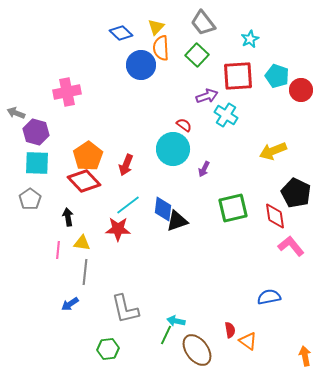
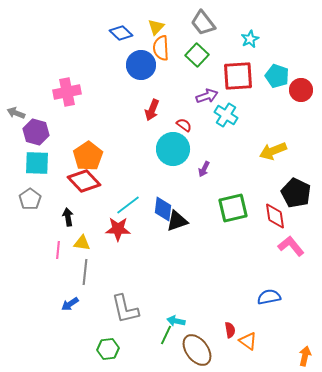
red arrow at (126, 165): moved 26 px right, 55 px up
orange arrow at (305, 356): rotated 24 degrees clockwise
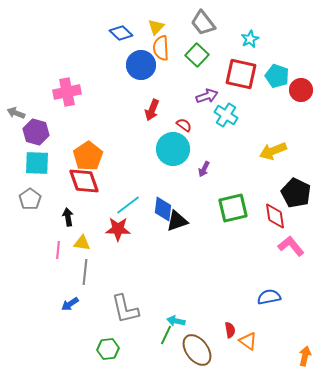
red square at (238, 76): moved 3 px right, 2 px up; rotated 16 degrees clockwise
red diamond at (84, 181): rotated 24 degrees clockwise
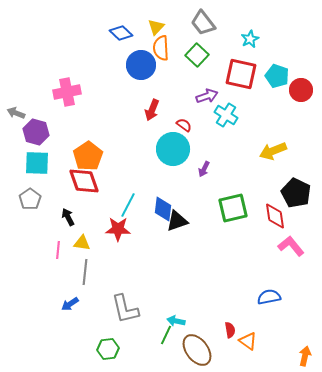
cyan line at (128, 205): rotated 25 degrees counterclockwise
black arrow at (68, 217): rotated 18 degrees counterclockwise
